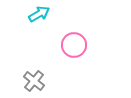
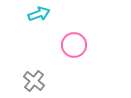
cyan arrow: rotated 10 degrees clockwise
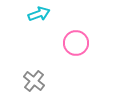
pink circle: moved 2 px right, 2 px up
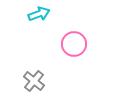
pink circle: moved 2 px left, 1 px down
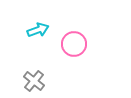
cyan arrow: moved 1 px left, 16 px down
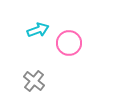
pink circle: moved 5 px left, 1 px up
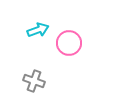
gray cross: rotated 20 degrees counterclockwise
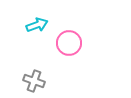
cyan arrow: moved 1 px left, 5 px up
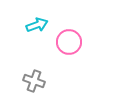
pink circle: moved 1 px up
